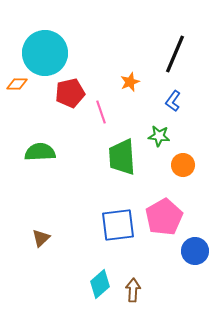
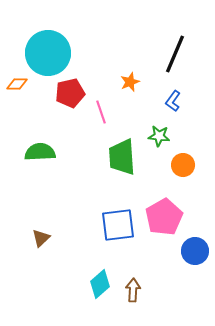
cyan circle: moved 3 px right
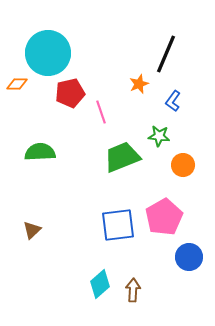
black line: moved 9 px left
orange star: moved 9 px right, 2 px down
green trapezoid: rotated 72 degrees clockwise
brown triangle: moved 9 px left, 8 px up
blue circle: moved 6 px left, 6 px down
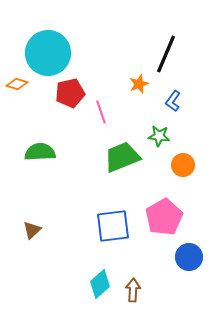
orange diamond: rotated 15 degrees clockwise
blue square: moved 5 px left, 1 px down
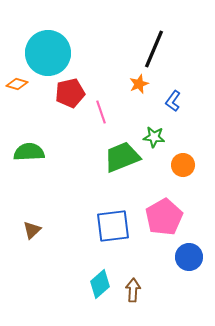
black line: moved 12 px left, 5 px up
green star: moved 5 px left, 1 px down
green semicircle: moved 11 px left
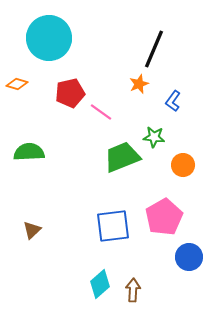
cyan circle: moved 1 px right, 15 px up
pink line: rotated 35 degrees counterclockwise
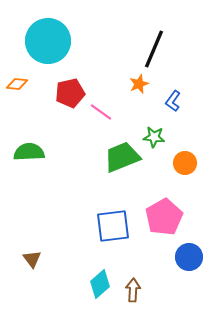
cyan circle: moved 1 px left, 3 px down
orange diamond: rotated 10 degrees counterclockwise
orange circle: moved 2 px right, 2 px up
brown triangle: moved 29 px down; rotated 24 degrees counterclockwise
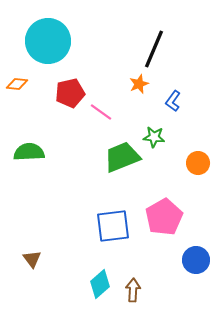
orange circle: moved 13 px right
blue circle: moved 7 px right, 3 px down
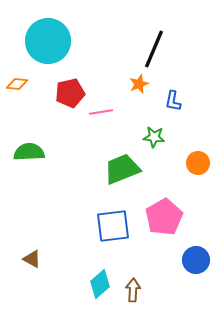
blue L-shape: rotated 25 degrees counterclockwise
pink line: rotated 45 degrees counterclockwise
green trapezoid: moved 12 px down
brown triangle: rotated 24 degrees counterclockwise
